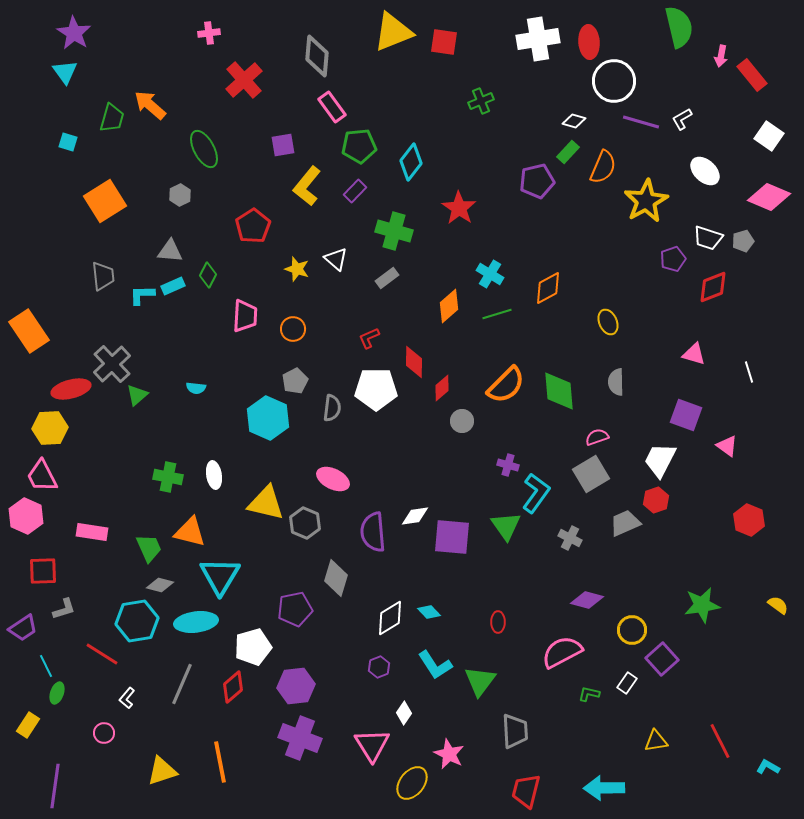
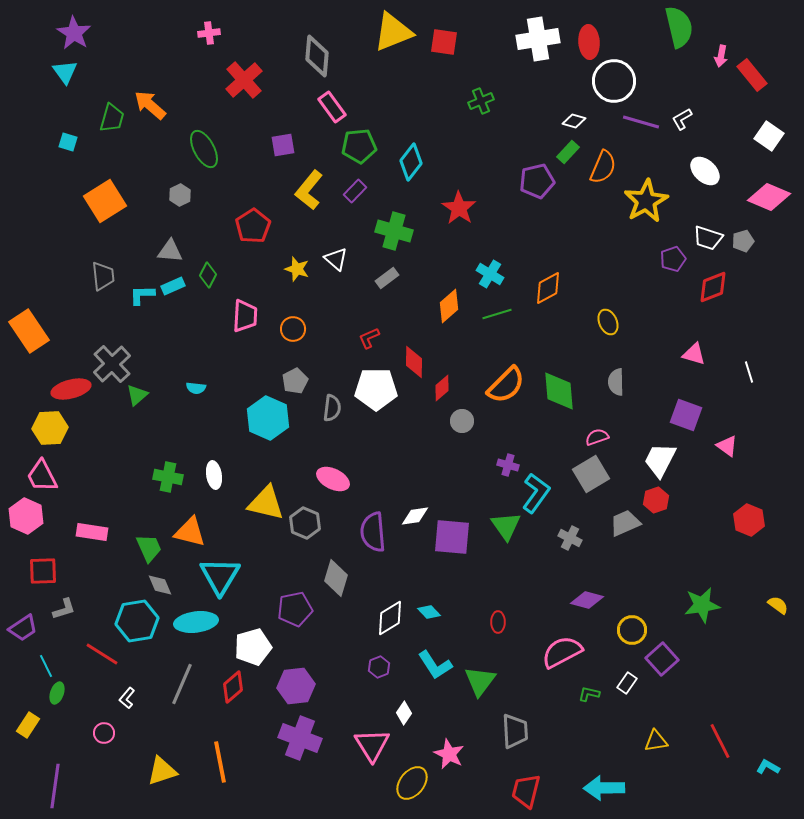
yellow L-shape at (307, 186): moved 2 px right, 4 px down
gray diamond at (160, 585): rotated 52 degrees clockwise
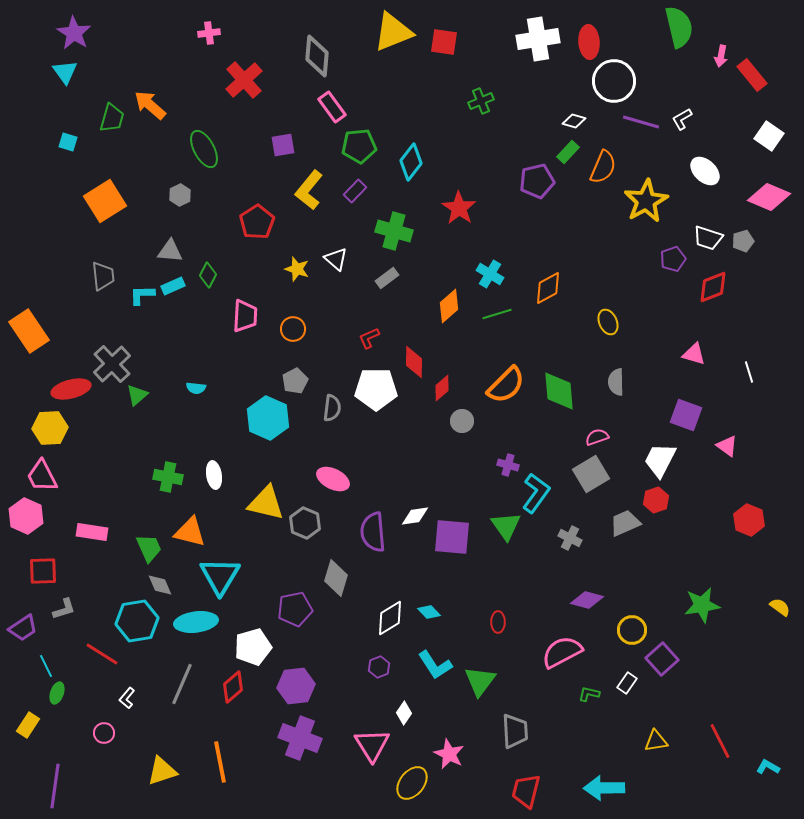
red pentagon at (253, 226): moved 4 px right, 4 px up
yellow semicircle at (778, 605): moved 2 px right, 2 px down
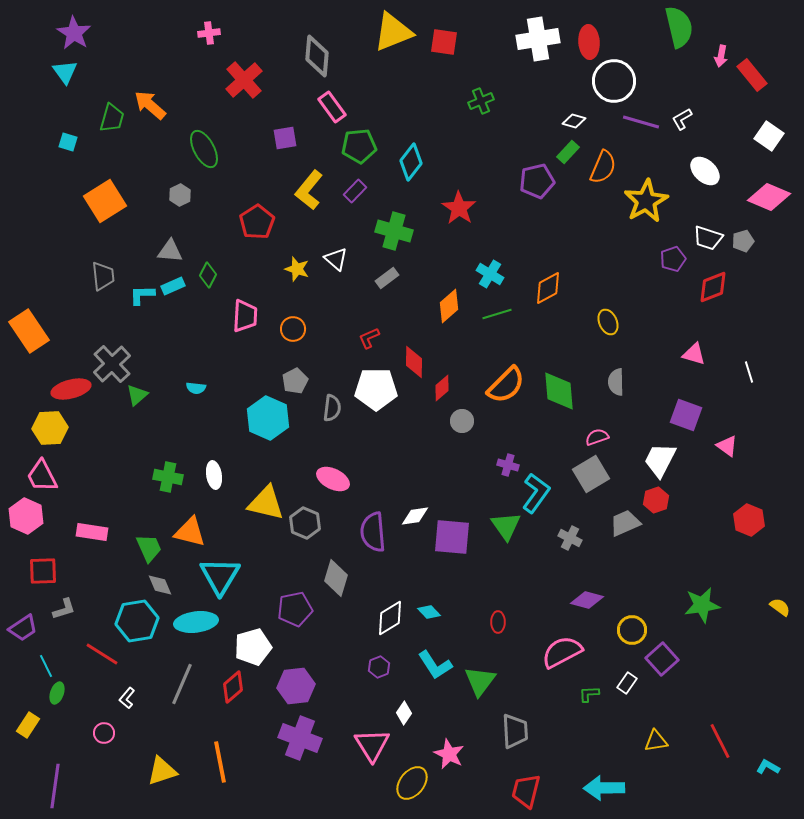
purple square at (283, 145): moved 2 px right, 7 px up
green L-shape at (589, 694): rotated 15 degrees counterclockwise
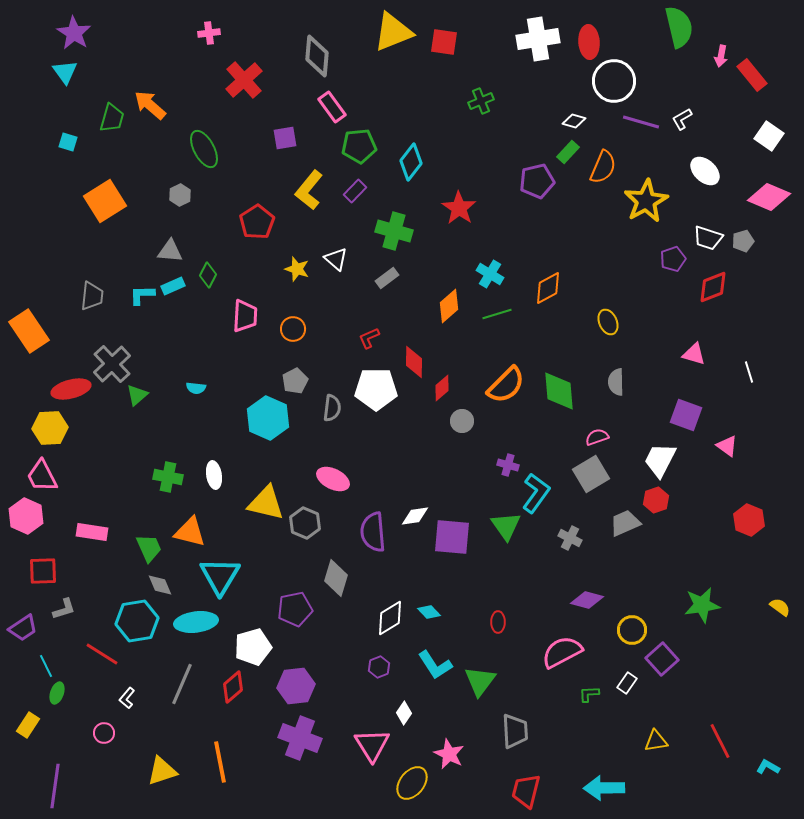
gray trapezoid at (103, 276): moved 11 px left, 20 px down; rotated 12 degrees clockwise
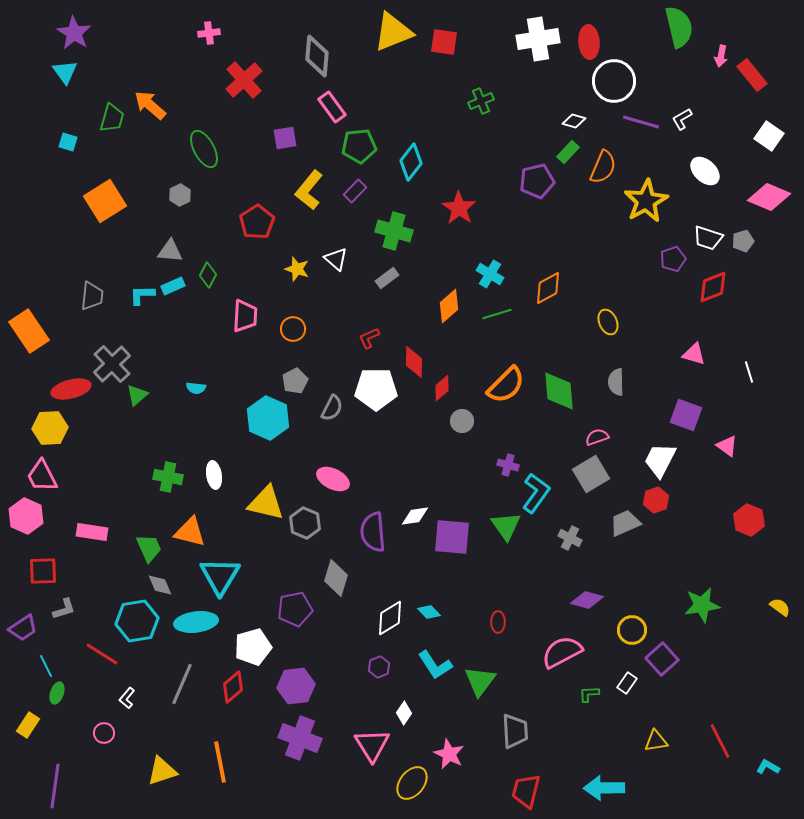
gray semicircle at (332, 408): rotated 20 degrees clockwise
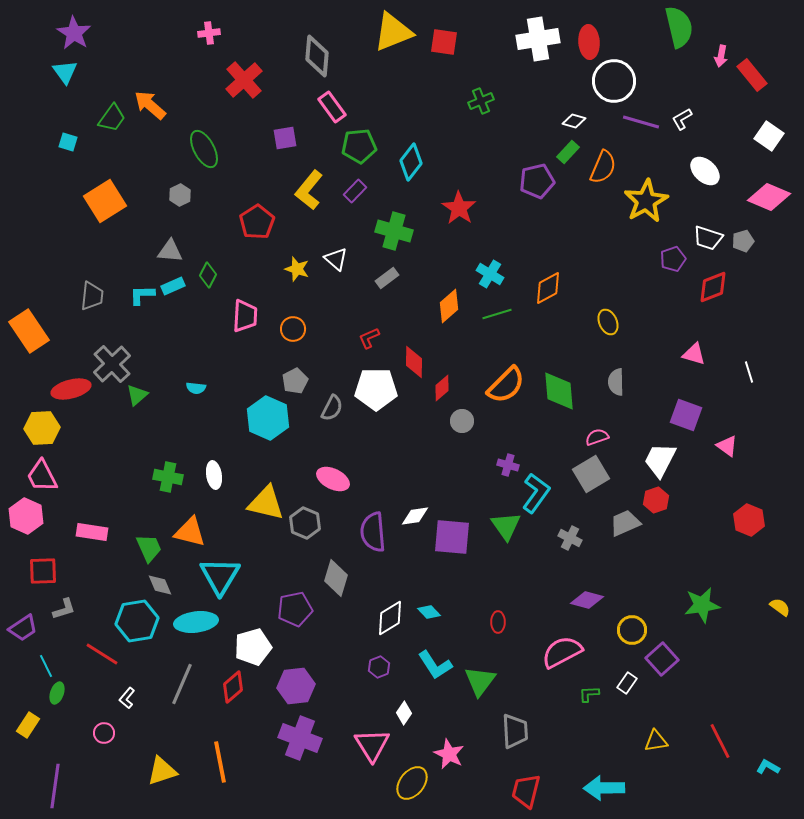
green trapezoid at (112, 118): rotated 20 degrees clockwise
yellow hexagon at (50, 428): moved 8 px left
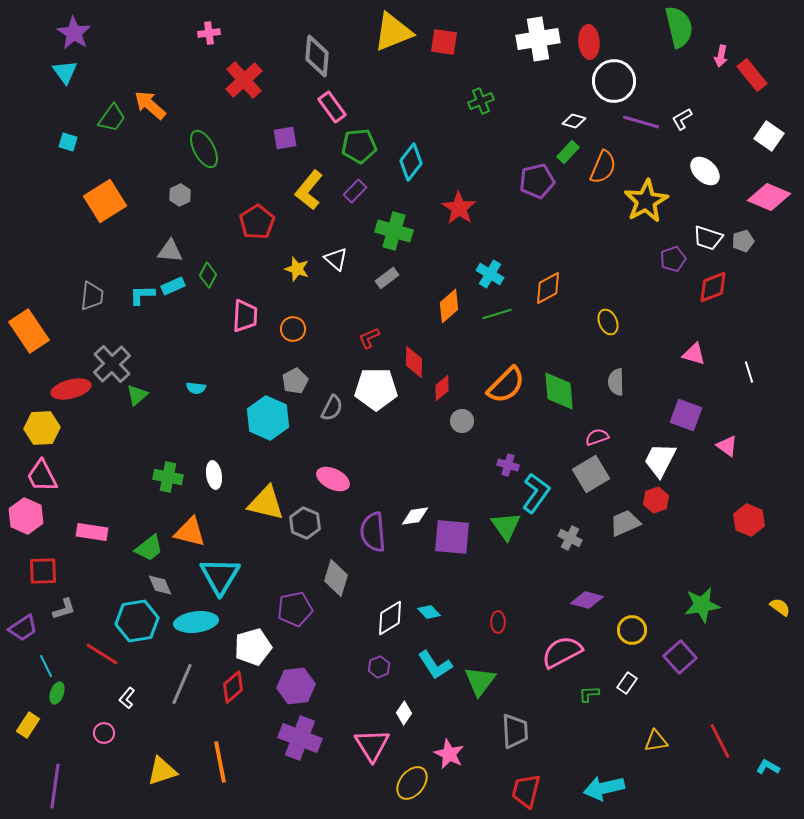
green trapezoid at (149, 548): rotated 76 degrees clockwise
purple square at (662, 659): moved 18 px right, 2 px up
cyan arrow at (604, 788): rotated 12 degrees counterclockwise
